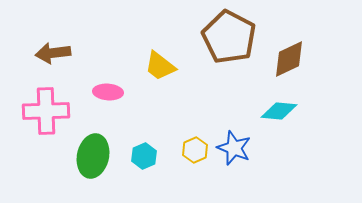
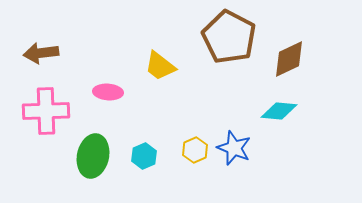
brown arrow: moved 12 px left
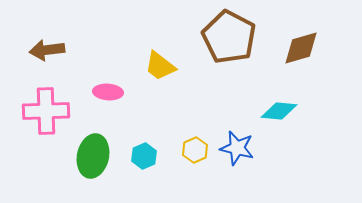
brown arrow: moved 6 px right, 3 px up
brown diamond: moved 12 px right, 11 px up; rotated 9 degrees clockwise
blue star: moved 3 px right; rotated 8 degrees counterclockwise
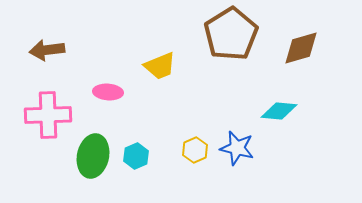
brown pentagon: moved 2 px right, 3 px up; rotated 12 degrees clockwise
yellow trapezoid: rotated 60 degrees counterclockwise
pink cross: moved 2 px right, 4 px down
cyan hexagon: moved 8 px left
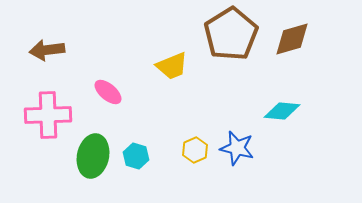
brown diamond: moved 9 px left, 9 px up
yellow trapezoid: moved 12 px right
pink ellipse: rotated 36 degrees clockwise
cyan diamond: moved 3 px right
cyan hexagon: rotated 20 degrees counterclockwise
